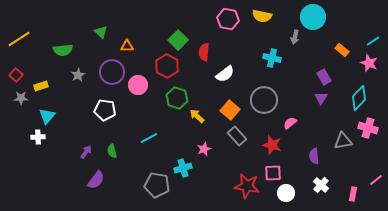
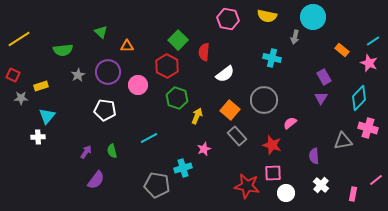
yellow semicircle at (262, 16): moved 5 px right
purple circle at (112, 72): moved 4 px left
red square at (16, 75): moved 3 px left; rotated 16 degrees counterclockwise
yellow arrow at (197, 116): rotated 70 degrees clockwise
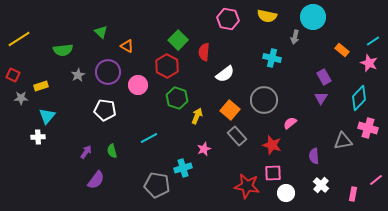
orange triangle at (127, 46): rotated 32 degrees clockwise
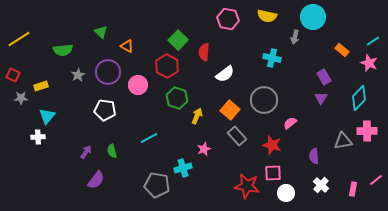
pink cross at (368, 128): moved 1 px left, 3 px down; rotated 18 degrees counterclockwise
pink rectangle at (353, 194): moved 5 px up
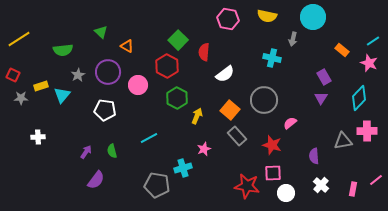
gray arrow at (295, 37): moved 2 px left, 2 px down
green hexagon at (177, 98): rotated 10 degrees clockwise
cyan triangle at (47, 116): moved 15 px right, 21 px up
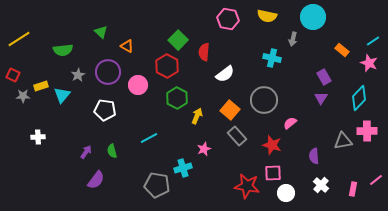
gray star at (21, 98): moved 2 px right, 2 px up
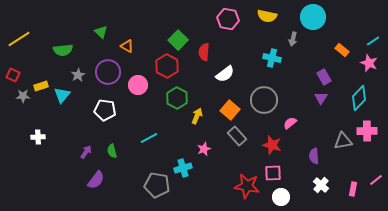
white circle at (286, 193): moved 5 px left, 4 px down
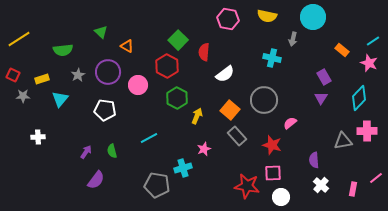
yellow rectangle at (41, 86): moved 1 px right, 7 px up
cyan triangle at (62, 95): moved 2 px left, 4 px down
purple semicircle at (314, 156): moved 4 px down
pink line at (376, 180): moved 2 px up
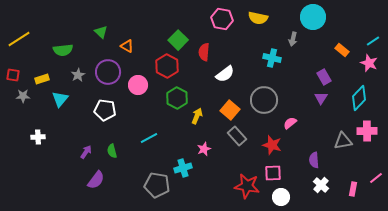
yellow semicircle at (267, 16): moved 9 px left, 2 px down
pink hexagon at (228, 19): moved 6 px left
red square at (13, 75): rotated 16 degrees counterclockwise
